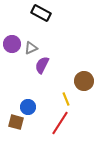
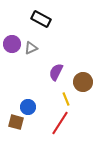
black rectangle: moved 6 px down
purple semicircle: moved 14 px right, 7 px down
brown circle: moved 1 px left, 1 px down
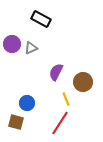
blue circle: moved 1 px left, 4 px up
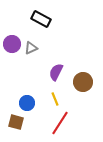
yellow line: moved 11 px left
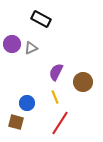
yellow line: moved 2 px up
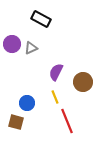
red line: moved 7 px right, 2 px up; rotated 55 degrees counterclockwise
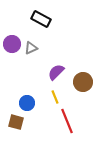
purple semicircle: rotated 18 degrees clockwise
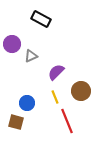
gray triangle: moved 8 px down
brown circle: moved 2 px left, 9 px down
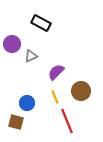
black rectangle: moved 4 px down
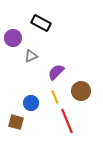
purple circle: moved 1 px right, 6 px up
blue circle: moved 4 px right
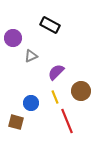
black rectangle: moved 9 px right, 2 px down
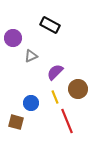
purple semicircle: moved 1 px left
brown circle: moved 3 px left, 2 px up
